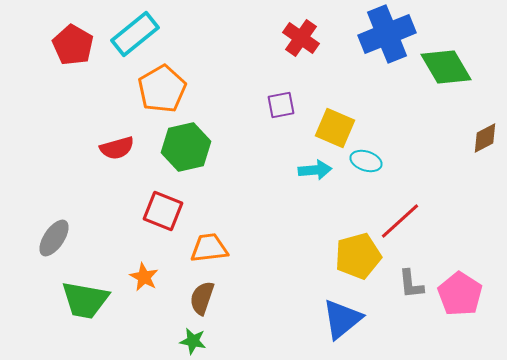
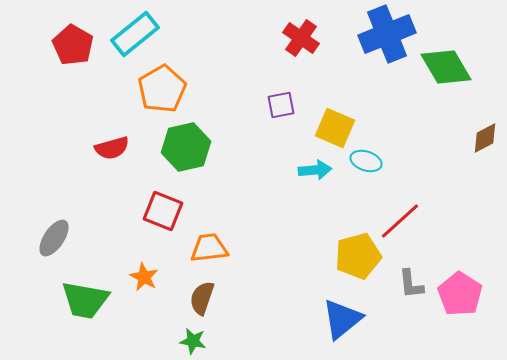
red semicircle: moved 5 px left
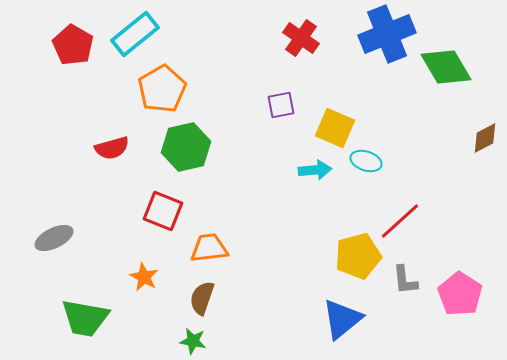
gray ellipse: rotated 30 degrees clockwise
gray L-shape: moved 6 px left, 4 px up
green trapezoid: moved 18 px down
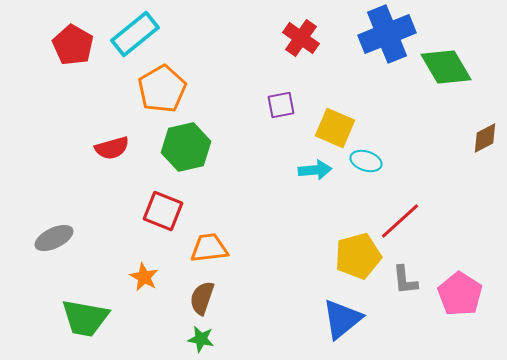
green star: moved 8 px right, 2 px up
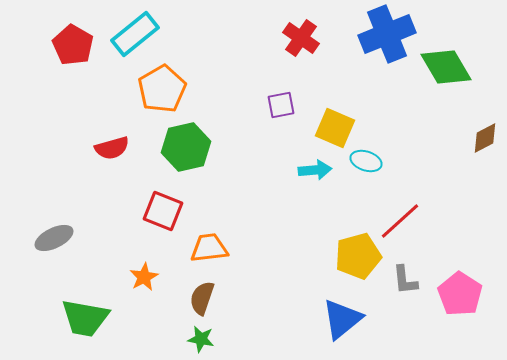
orange star: rotated 16 degrees clockwise
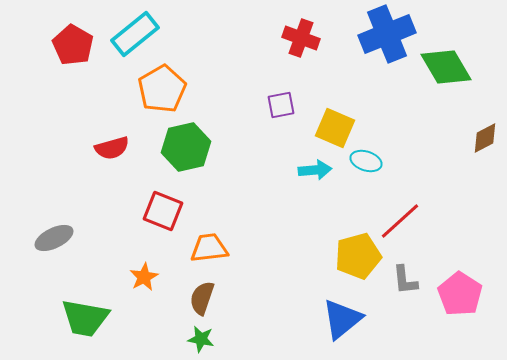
red cross: rotated 15 degrees counterclockwise
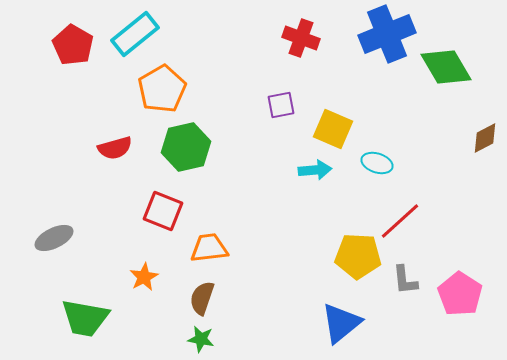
yellow square: moved 2 px left, 1 px down
red semicircle: moved 3 px right
cyan ellipse: moved 11 px right, 2 px down
yellow pentagon: rotated 18 degrees clockwise
blue triangle: moved 1 px left, 4 px down
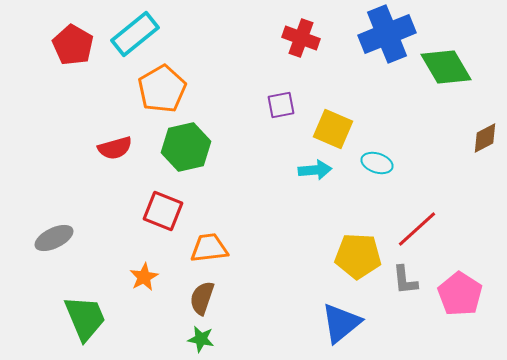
red line: moved 17 px right, 8 px down
green trapezoid: rotated 123 degrees counterclockwise
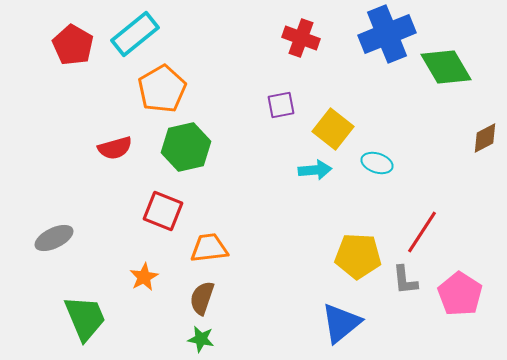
yellow square: rotated 15 degrees clockwise
red line: moved 5 px right, 3 px down; rotated 15 degrees counterclockwise
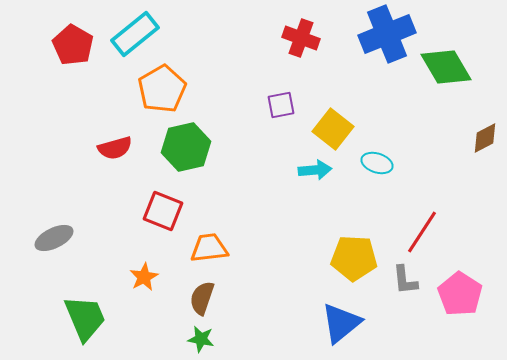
yellow pentagon: moved 4 px left, 2 px down
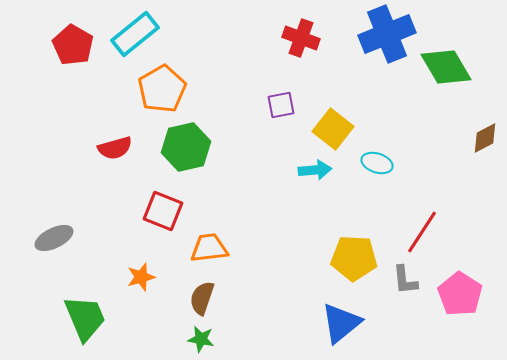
orange star: moved 3 px left; rotated 12 degrees clockwise
